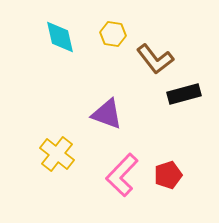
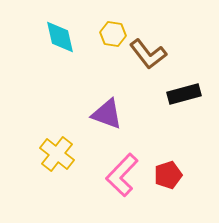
brown L-shape: moved 7 px left, 5 px up
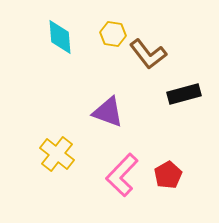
cyan diamond: rotated 9 degrees clockwise
purple triangle: moved 1 px right, 2 px up
red pentagon: rotated 12 degrees counterclockwise
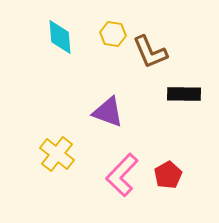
brown L-shape: moved 2 px right, 2 px up; rotated 15 degrees clockwise
black rectangle: rotated 16 degrees clockwise
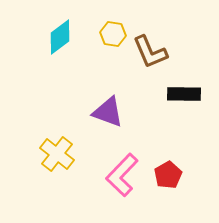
cyan diamond: rotated 57 degrees clockwise
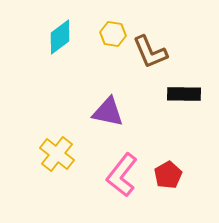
purple triangle: rotated 8 degrees counterclockwise
pink L-shape: rotated 6 degrees counterclockwise
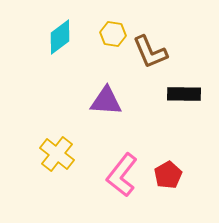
purple triangle: moved 2 px left, 11 px up; rotated 8 degrees counterclockwise
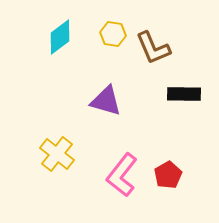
brown L-shape: moved 3 px right, 4 px up
purple triangle: rotated 12 degrees clockwise
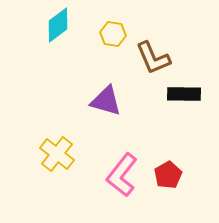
cyan diamond: moved 2 px left, 12 px up
brown L-shape: moved 10 px down
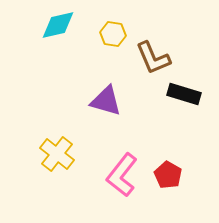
cyan diamond: rotated 24 degrees clockwise
black rectangle: rotated 16 degrees clockwise
red pentagon: rotated 12 degrees counterclockwise
